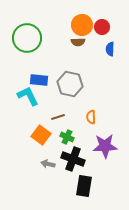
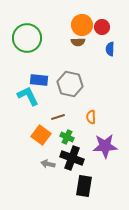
black cross: moved 1 px left, 1 px up
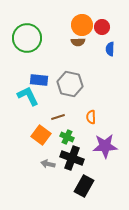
black rectangle: rotated 20 degrees clockwise
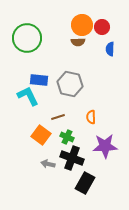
black rectangle: moved 1 px right, 3 px up
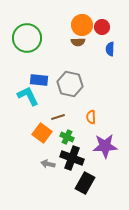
orange square: moved 1 px right, 2 px up
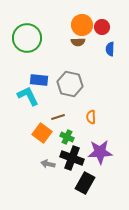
purple star: moved 5 px left, 6 px down
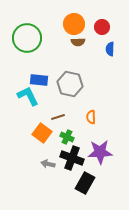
orange circle: moved 8 px left, 1 px up
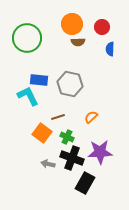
orange circle: moved 2 px left
orange semicircle: rotated 48 degrees clockwise
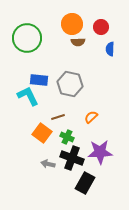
red circle: moved 1 px left
